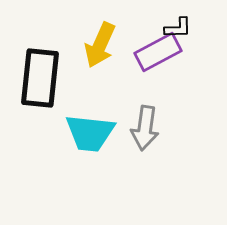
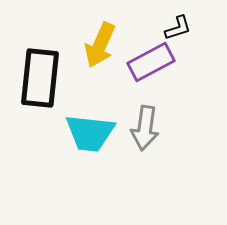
black L-shape: rotated 16 degrees counterclockwise
purple rectangle: moved 7 px left, 10 px down
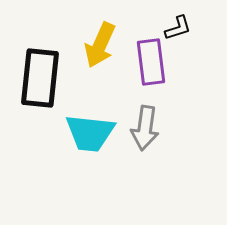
purple rectangle: rotated 69 degrees counterclockwise
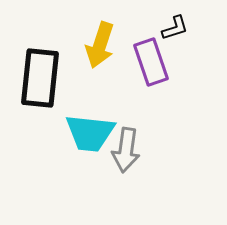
black L-shape: moved 3 px left
yellow arrow: rotated 6 degrees counterclockwise
purple rectangle: rotated 12 degrees counterclockwise
gray arrow: moved 19 px left, 22 px down
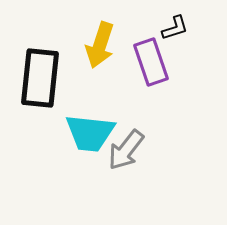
gray arrow: rotated 30 degrees clockwise
